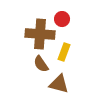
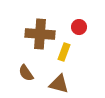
red circle: moved 17 px right, 8 px down
brown semicircle: moved 15 px left, 9 px down
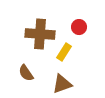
yellow rectangle: rotated 12 degrees clockwise
brown triangle: moved 3 px right; rotated 35 degrees counterclockwise
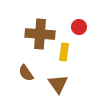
yellow rectangle: rotated 24 degrees counterclockwise
brown triangle: moved 4 px left; rotated 45 degrees counterclockwise
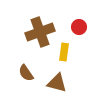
brown cross: moved 2 px up; rotated 24 degrees counterclockwise
brown triangle: moved 1 px left, 1 px up; rotated 40 degrees counterclockwise
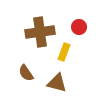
brown cross: rotated 12 degrees clockwise
yellow rectangle: rotated 12 degrees clockwise
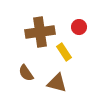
yellow rectangle: rotated 54 degrees counterclockwise
